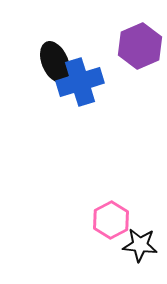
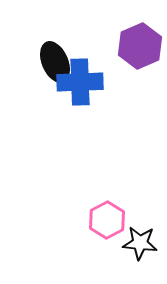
blue cross: rotated 15 degrees clockwise
pink hexagon: moved 4 px left
black star: moved 2 px up
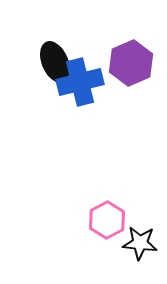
purple hexagon: moved 9 px left, 17 px down
blue cross: rotated 12 degrees counterclockwise
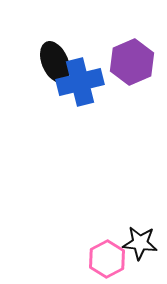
purple hexagon: moved 1 px right, 1 px up
pink hexagon: moved 39 px down
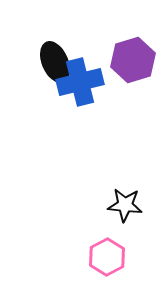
purple hexagon: moved 1 px right, 2 px up; rotated 6 degrees clockwise
black star: moved 15 px left, 38 px up
pink hexagon: moved 2 px up
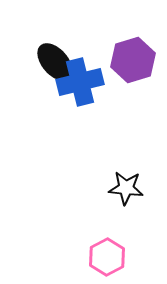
black ellipse: rotated 18 degrees counterclockwise
black star: moved 1 px right, 17 px up
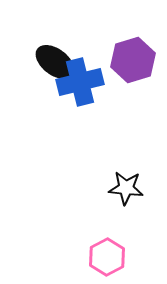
black ellipse: rotated 12 degrees counterclockwise
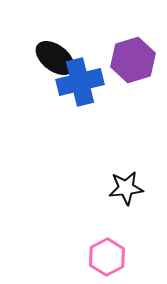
black ellipse: moved 4 px up
black star: rotated 12 degrees counterclockwise
